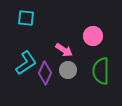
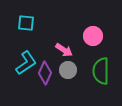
cyan square: moved 5 px down
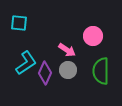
cyan square: moved 7 px left
pink arrow: moved 3 px right
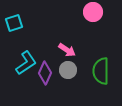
cyan square: moved 5 px left; rotated 24 degrees counterclockwise
pink circle: moved 24 px up
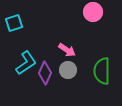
green semicircle: moved 1 px right
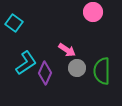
cyan square: rotated 36 degrees counterclockwise
gray circle: moved 9 px right, 2 px up
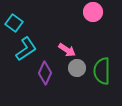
cyan L-shape: moved 14 px up
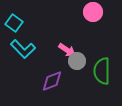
cyan L-shape: moved 3 px left; rotated 80 degrees clockwise
gray circle: moved 7 px up
purple diamond: moved 7 px right, 8 px down; rotated 45 degrees clockwise
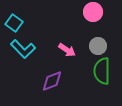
gray circle: moved 21 px right, 15 px up
